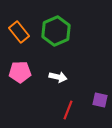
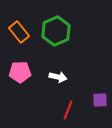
purple square: rotated 14 degrees counterclockwise
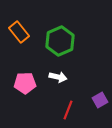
green hexagon: moved 4 px right, 10 px down
pink pentagon: moved 5 px right, 11 px down
purple square: rotated 28 degrees counterclockwise
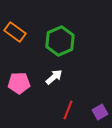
orange rectangle: moved 4 px left; rotated 15 degrees counterclockwise
white arrow: moved 4 px left; rotated 54 degrees counterclockwise
pink pentagon: moved 6 px left
purple square: moved 12 px down
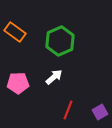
pink pentagon: moved 1 px left
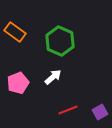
green hexagon: rotated 12 degrees counterclockwise
white arrow: moved 1 px left
pink pentagon: rotated 20 degrees counterclockwise
red line: rotated 48 degrees clockwise
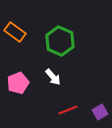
white arrow: rotated 90 degrees clockwise
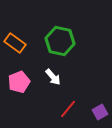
orange rectangle: moved 11 px down
green hexagon: rotated 12 degrees counterclockwise
pink pentagon: moved 1 px right, 1 px up
red line: moved 1 px up; rotated 30 degrees counterclockwise
